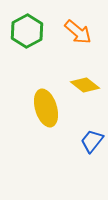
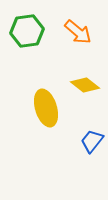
green hexagon: rotated 20 degrees clockwise
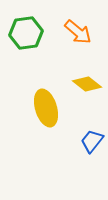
green hexagon: moved 1 px left, 2 px down
yellow diamond: moved 2 px right, 1 px up
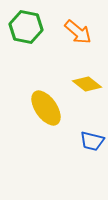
green hexagon: moved 6 px up; rotated 20 degrees clockwise
yellow ellipse: rotated 18 degrees counterclockwise
blue trapezoid: rotated 115 degrees counterclockwise
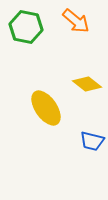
orange arrow: moved 2 px left, 11 px up
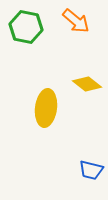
yellow ellipse: rotated 42 degrees clockwise
blue trapezoid: moved 1 px left, 29 px down
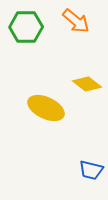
green hexagon: rotated 12 degrees counterclockwise
yellow ellipse: rotated 72 degrees counterclockwise
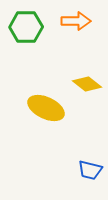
orange arrow: rotated 40 degrees counterclockwise
blue trapezoid: moved 1 px left
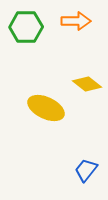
blue trapezoid: moved 4 px left; rotated 115 degrees clockwise
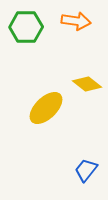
orange arrow: rotated 8 degrees clockwise
yellow ellipse: rotated 69 degrees counterclockwise
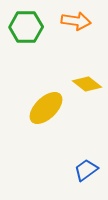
blue trapezoid: rotated 15 degrees clockwise
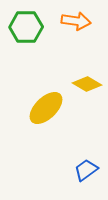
yellow diamond: rotated 8 degrees counterclockwise
